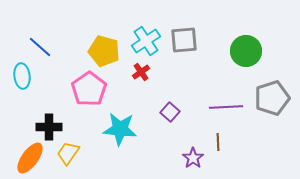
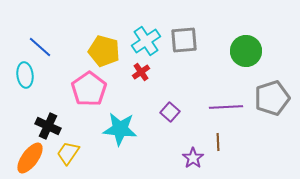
cyan ellipse: moved 3 px right, 1 px up
black cross: moved 1 px left, 1 px up; rotated 25 degrees clockwise
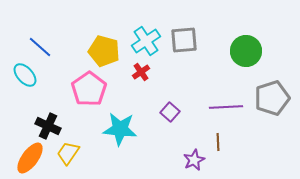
cyan ellipse: rotated 35 degrees counterclockwise
purple star: moved 1 px right, 2 px down; rotated 10 degrees clockwise
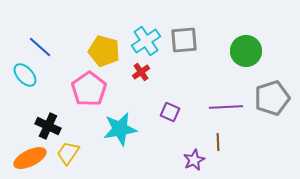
purple square: rotated 18 degrees counterclockwise
cyan star: rotated 16 degrees counterclockwise
orange ellipse: rotated 28 degrees clockwise
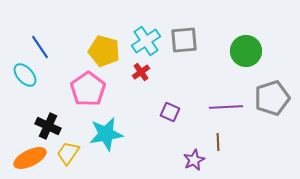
blue line: rotated 15 degrees clockwise
pink pentagon: moved 1 px left
cyan star: moved 14 px left, 5 px down
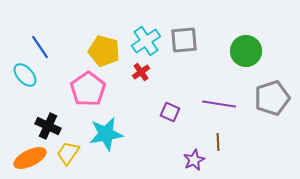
purple line: moved 7 px left, 3 px up; rotated 12 degrees clockwise
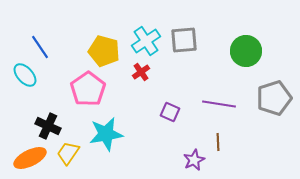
gray pentagon: moved 2 px right
